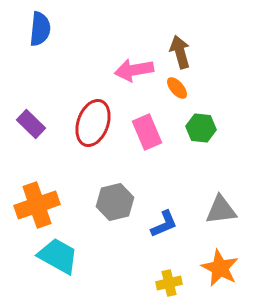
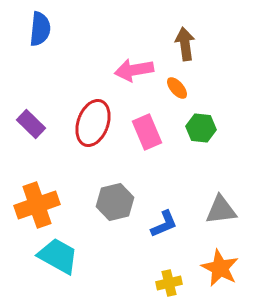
brown arrow: moved 5 px right, 8 px up; rotated 8 degrees clockwise
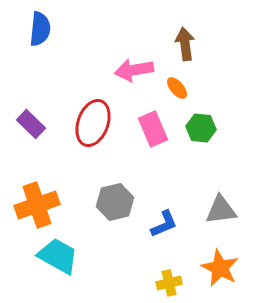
pink rectangle: moved 6 px right, 3 px up
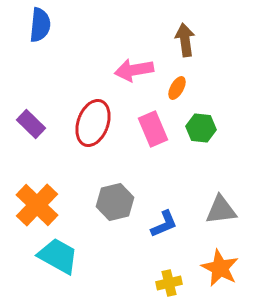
blue semicircle: moved 4 px up
brown arrow: moved 4 px up
orange ellipse: rotated 70 degrees clockwise
orange cross: rotated 27 degrees counterclockwise
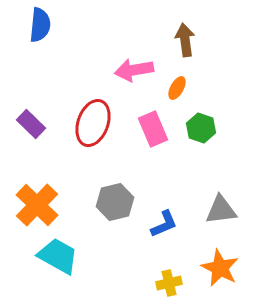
green hexagon: rotated 12 degrees clockwise
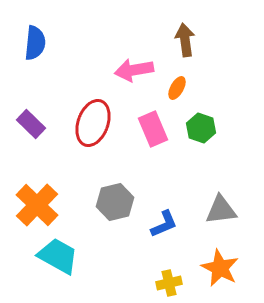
blue semicircle: moved 5 px left, 18 px down
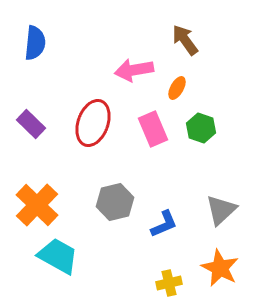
brown arrow: rotated 28 degrees counterclockwise
gray triangle: rotated 36 degrees counterclockwise
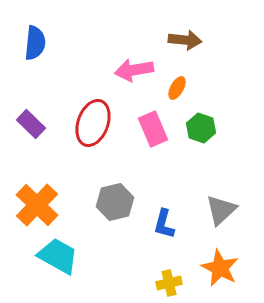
brown arrow: rotated 132 degrees clockwise
blue L-shape: rotated 128 degrees clockwise
